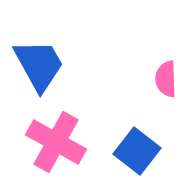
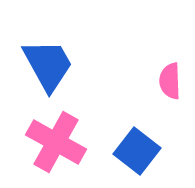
blue trapezoid: moved 9 px right
pink semicircle: moved 4 px right, 2 px down
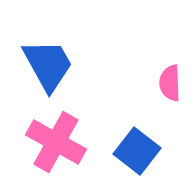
pink semicircle: moved 2 px down
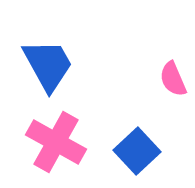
pink semicircle: moved 3 px right, 4 px up; rotated 21 degrees counterclockwise
blue square: rotated 9 degrees clockwise
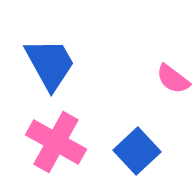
blue trapezoid: moved 2 px right, 1 px up
pink semicircle: rotated 30 degrees counterclockwise
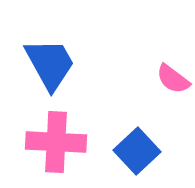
pink cross: rotated 26 degrees counterclockwise
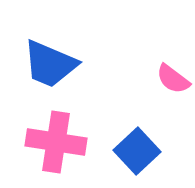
blue trapezoid: rotated 142 degrees clockwise
pink cross: rotated 6 degrees clockwise
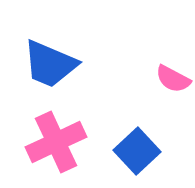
pink semicircle: rotated 9 degrees counterclockwise
pink cross: rotated 34 degrees counterclockwise
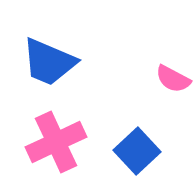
blue trapezoid: moved 1 px left, 2 px up
